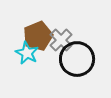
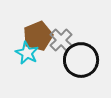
black circle: moved 4 px right, 1 px down
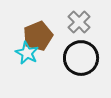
gray cross: moved 18 px right, 18 px up
black circle: moved 2 px up
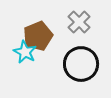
cyan star: moved 2 px left, 1 px up
black circle: moved 6 px down
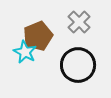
black circle: moved 3 px left, 1 px down
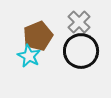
cyan star: moved 4 px right, 4 px down
black circle: moved 3 px right, 14 px up
